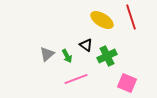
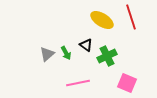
green arrow: moved 1 px left, 3 px up
pink line: moved 2 px right, 4 px down; rotated 10 degrees clockwise
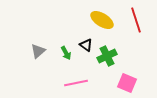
red line: moved 5 px right, 3 px down
gray triangle: moved 9 px left, 3 px up
pink line: moved 2 px left
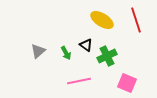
pink line: moved 3 px right, 2 px up
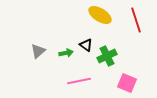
yellow ellipse: moved 2 px left, 5 px up
green arrow: rotated 72 degrees counterclockwise
